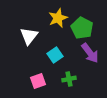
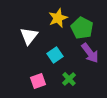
green cross: rotated 32 degrees counterclockwise
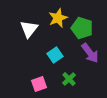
green pentagon: rotated 10 degrees counterclockwise
white triangle: moved 7 px up
pink square: moved 1 px right, 3 px down
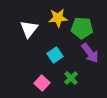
yellow star: rotated 18 degrees clockwise
green pentagon: rotated 15 degrees counterclockwise
green cross: moved 2 px right, 1 px up
pink square: moved 3 px right, 1 px up; rotated 28 degrees counterclockwise
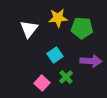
purple arrow: moved 1 px right, 8 px down; rotated 50 degrees counterclockwise
green cross: moved 5 px left, 1 px up
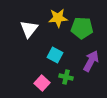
cyan square: rotated 28 degrees counterclockwise
purple arrow: rotated 65 degrees counterclockwise
green cross: rotated 32 degrees counterclockwise
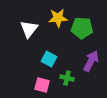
cyan square: moved 6 px left, 4 px down
green cross: moved 1 px right, 1 px down
pink square: moved 2 px down; rotated 28 degrees counterclockwise
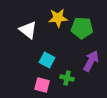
white triangle: moved 1 px left, 1 px down; rotated 30 degrees counterclockwise
cyan square: moved 2 px left, 1 px down
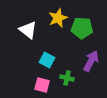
yellow star: rotated 18 degrees counterclockwise
